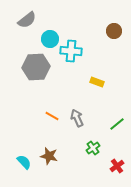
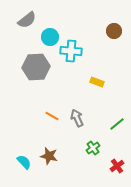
cyan circle: moved 2 px up
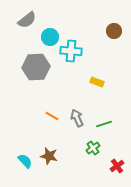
green line: moved 13 px left; rotated 21 degrees clockwise
cyan semicircle: moved 1 px right, 1 px up
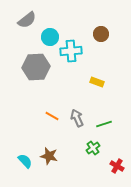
brown circle: moved 13 px left, 3 px down
cyan cross: rotated 10 degrees counterclockwise
red cross: rotated 24 degrees counterclockwise
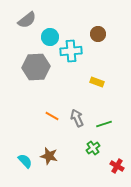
brown circle: moved 3 px left
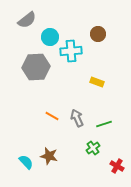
cyan semicircle: moved 1 px right, 1 px down
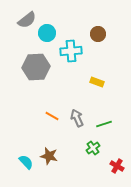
cyan circle: moved 3 px left, 4 px up
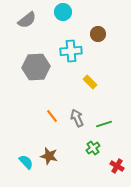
cyan circle: moved 16 px right, 21 px up
yellow rectangle: moved 7 px left; rotated 24 degrees clockwise
orange line: rotated 24 degrees clockwise
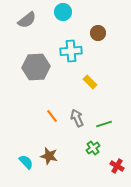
brown circle: moved 1 px up
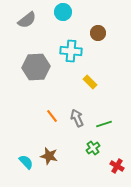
cyan cross: rotated 10 degrees clockwise
